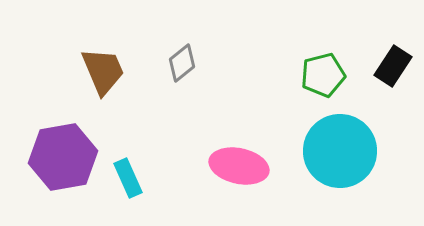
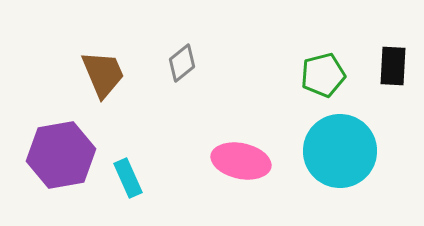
black rectangle: rotated 30 degrees counterclockwise
brown trapezoid: moved 3 px down
purple hexagon: moved 2 px left, 2 px up
pink ellipse: moved 2 px right, 5 px up
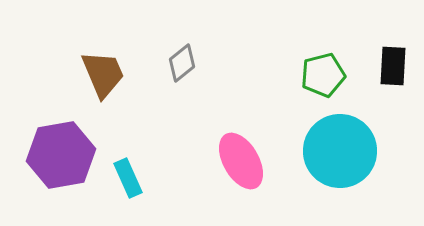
pink ellipse: rotated 48 degrees clockwise
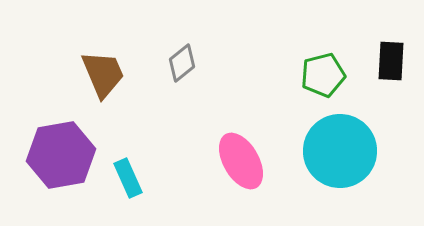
black rectangle: moved 2 px left, 5 px up
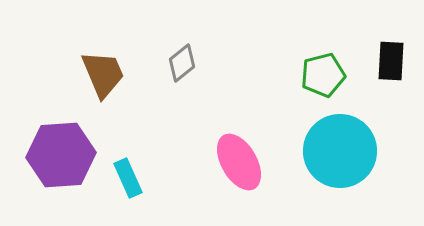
purple hexagon: rotated 6 degrees clockwise
pink ellipse: moved 2 px left, 1 px down
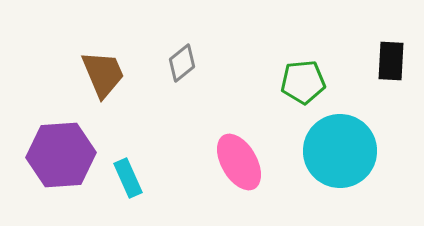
green pentagon: moved 20 px left, 7 px down; rotated 9 degrees clockwise
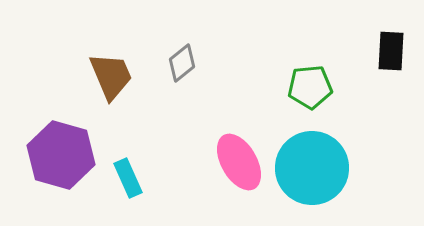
black rectangle: moved 10 px up
brown trapezoid: moved 8 px right, 2 px down
green pentagon: moved 7 px right, 5 px down
cyan circle: moved 28 px left, 17 px down
purple hexagon: rotated 20 degrees clockwise
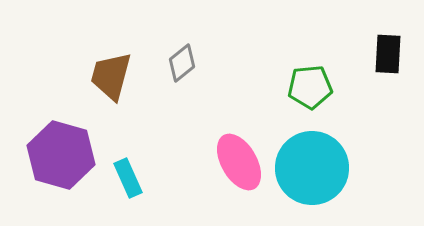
black rectangle: moved 3 px left, 3 px down
brown trapezoid: rotated 142 degrees counterclockwise
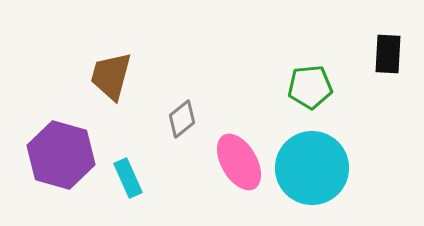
gray diamond: moved 56 px down
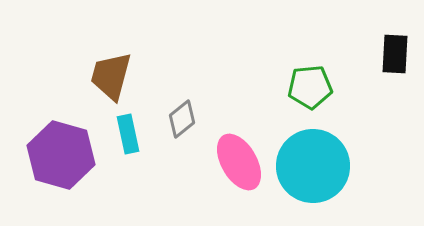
black rectangle: moved 7 px right
cyan circle: moved 1 px right, 2 px up
cyan rectangle: moved 44 px up; rotated 12 degrees clockwise
